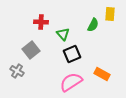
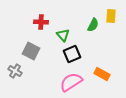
yellow rectangle: moved 1 px right, 2 px down
green triangle: moved 1 px down
gray square: moved 1 px down; rotated 24 degrees counterclockwise
gray cross: moved 2 px left
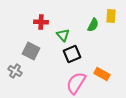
pink semicircle: moved 5 px right, 1 px down; rotated 25 degrees counterclockwise
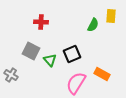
green triangle: moved 13 px left, 25 px down
gray cross: moved 4 px left, 4 px down
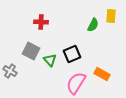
gray cross: moved 1 px left, 4 px up
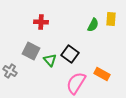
yellow rectangle: moved 3 px down
black square: moved 2 px left; rotated 30 degrees counterclockwise
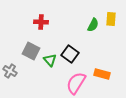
orange rectangle: rotated 14 degrees counterclockwise
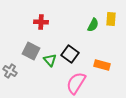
orange rectangle: moved 9 px up
